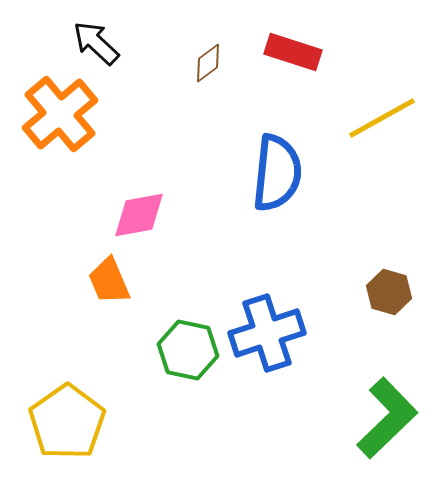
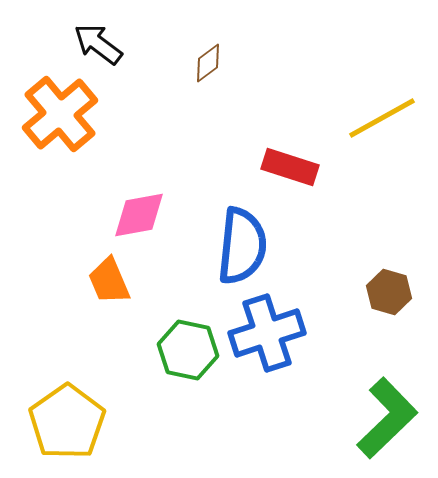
black arrow: moved 2 px right, 1 px down; rotated 6 degrees counterclockwise
red rectangle: moved 3 px left, 115 px down
blue semicircle: moved 35 px left, 73 px down
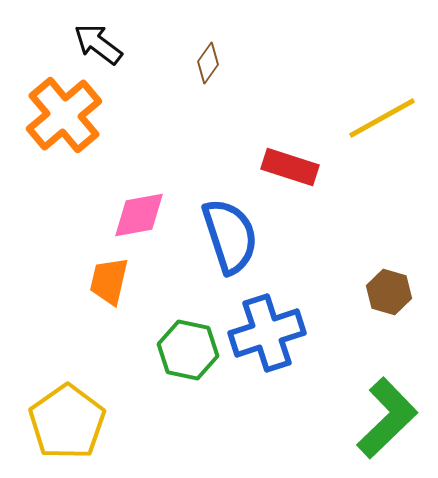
brown diamond: rotated 18 degrees counterclockwise
orange cross: moved 4 px right, 1 px down
blue semicircle: moved 12 px left, 10 px up; rotated 24 degrees counterclockwise
orange trapezoid: rotated 36 degrees clockwise
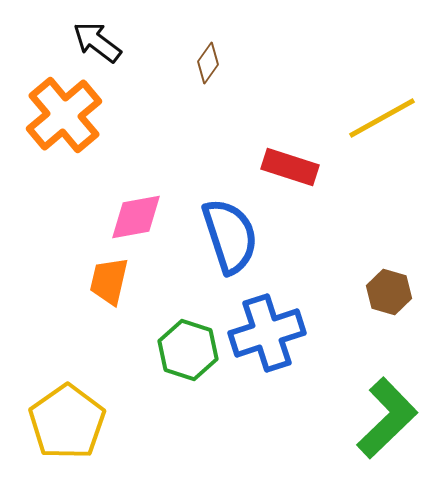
black arrow: moved 1 px left, 2 px up
pink diamond: moved 3 px left, 2 px down
green hexagon: rotated 6 degrees clockwise
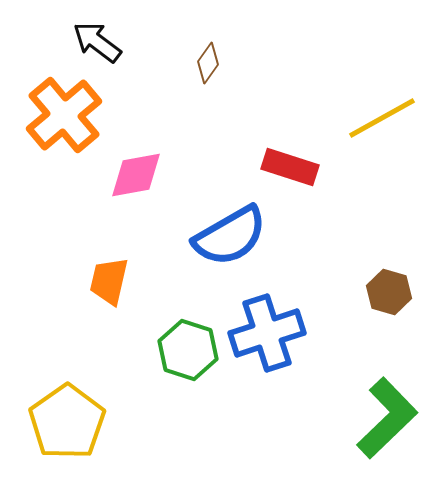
pink diamond: moved 42 px up
blue semicircle: rotated 78 degrees clockwise
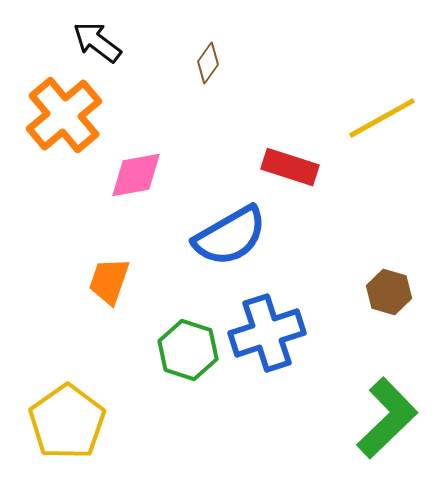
orange trapezoid: rotated 6 degrees clockwise
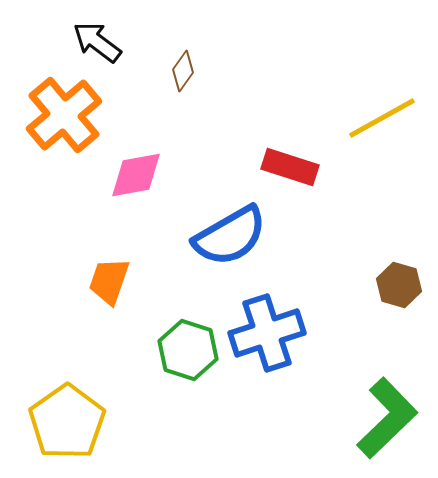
brown diamond: moved 25 px left, 8 px down
brown hexagon: moved 10 px right, 7 px up
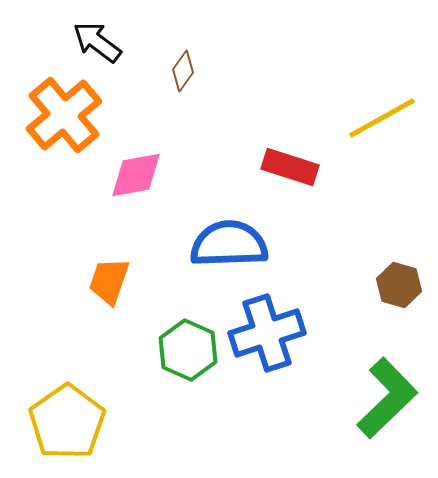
blue semicircle: moved 1 px left, 8 px down; rotated 152 degrees counterclockwise
green hexagon: rotated 6 degrees clockwise
green L-shape: moved 20 px up
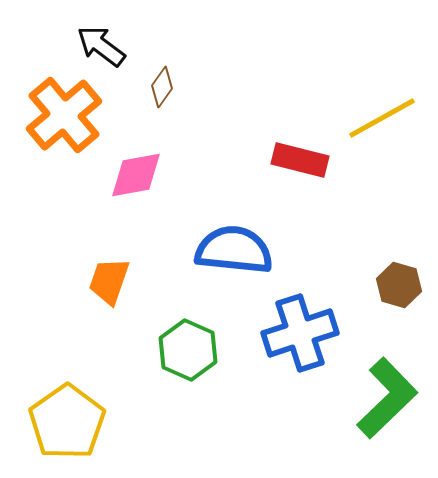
black arrow: moved 4 px right, 4 px down
brown diamond: moved 21 px left, 16 px down
red rectangle: moved 10 px right, 7 px up; rotated 4 degrees counterclockwise
blue semicircle: moved 5 px right, 6 px down; rotated 8 degrees clockwise
blue cross: moved 33 px right
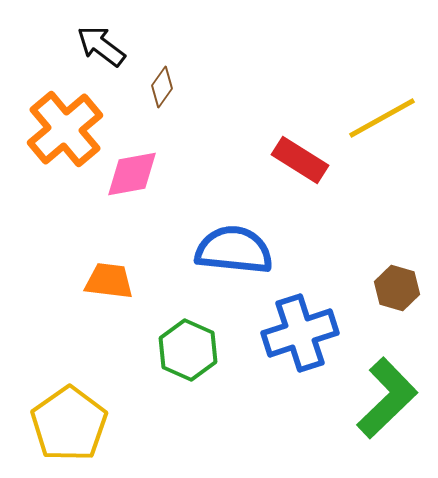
orange cross: moved 1 px right, 14 px down
red rectangle: rotated 18 degrees clockwise
pink diamond: moved 4 px left, 1 px up
orange trapezoid: rotated 78 degrees clockwise
brown hexagon: moved 2 px left, 3 px down
yellow pentagon: moved 2 px right, 2 px down
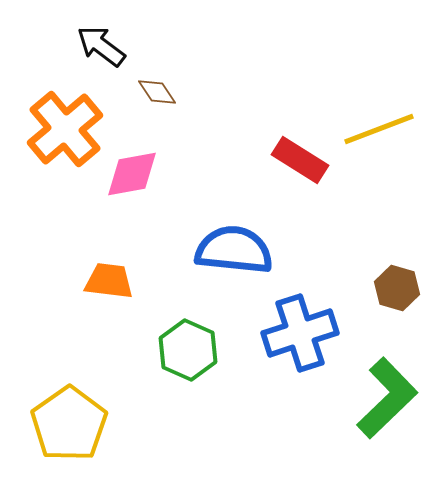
brown diamond: moved 5 px left, 5 px down; rotated 69 degrees counterclockwise
yellow line: moved 3 px left, 11 px down; rotated 8 degrees clockwise
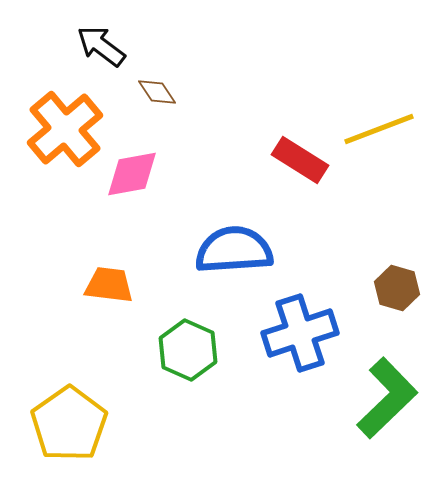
blue semicircle: rotated 10 degrees counterclockwise
orange trapezoid: moved 4 px down
